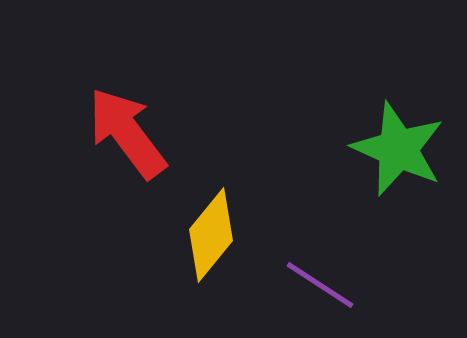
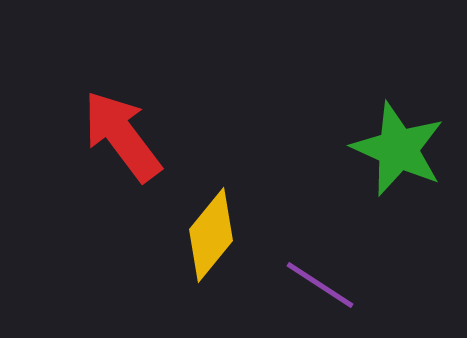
red arrow: moved 5 px left, 3 px down
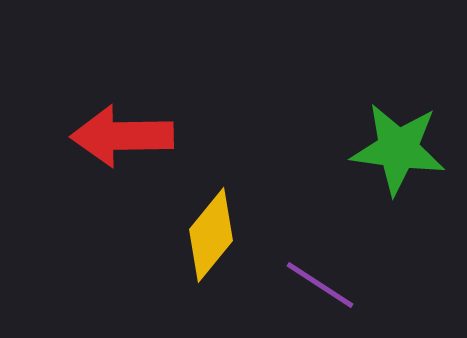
red arrow: rotated 54 degrees counterclockwise
green star: rotated 16 degrees counterclockwise
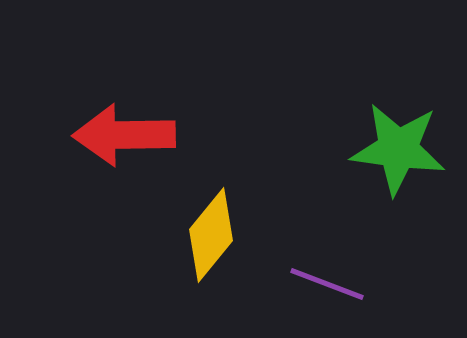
red arrow: moved 2 px right, 1 px up
purple line: moved 7 px right, 1 px up; rotated 12 degrees counterclockwise
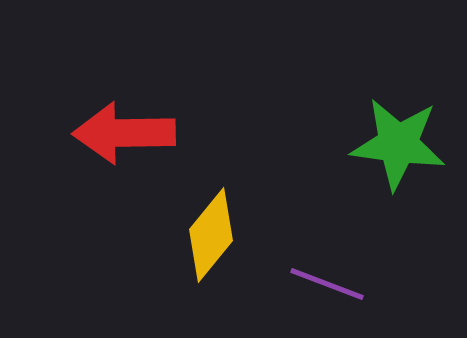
red arrow: moved 2 px up
green star: moved 5 px up
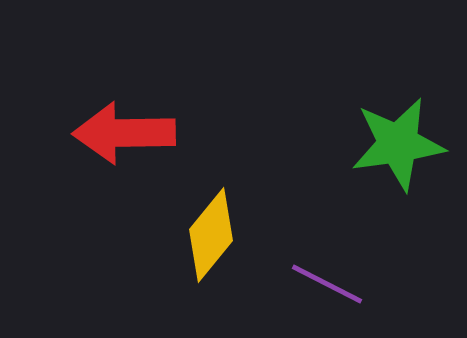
green star: rotated 16 degrees counterclockwise
purple line: rotated 6 degrees clockwise
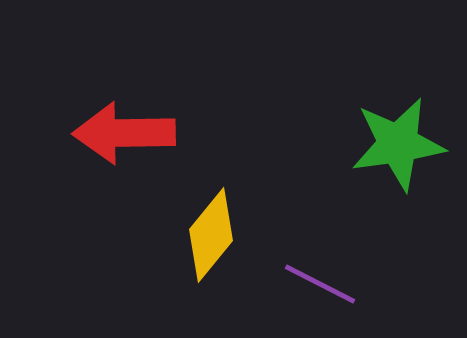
purple line: moved 7 px left
